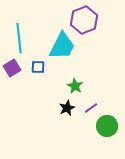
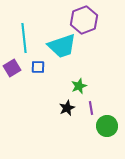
cyan line: moved 5 px right
cyan trapezoid: rotated 44 degrees clockwise
green star: moved 4 px right; rotated 21 degrees clockwise
purple line: rotated 64 degrees counterclockwise
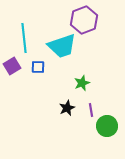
purple square: moved 2 px up
green star: moved 3 px right, 3 px up
purple line: moved 2 px down
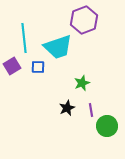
cyan trapezoid: moved 4 px left, 1 px down
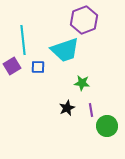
cyan line: moved 1 px left, 2 px down
cyan trapezoid: moved 7 px right, 3 px down
green star: rotated 28 degrees clockwise
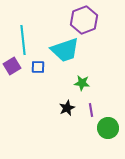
green circle: moved 1 px right, 2 px down
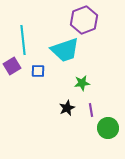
blue square: moved 4 px down
green star: rotated 14 degrees counterclockwise
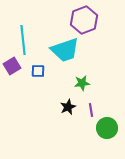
black star: moved 1 px right, 1 px up
green circle: moved 1 px left
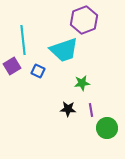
cyan trapezoid: moved 1 px left
blue square: rotated 24 degrees clockwise
black star: moved 2 px down; rotated 28 degrees clockwise
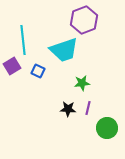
purple line: moved 3 px left, 2 px up; rotated 24 degrees clockwise
